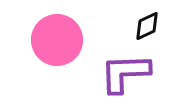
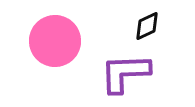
pink circle: moved 2 px left, 1 px down
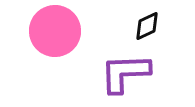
pink circle: moved 10 px up
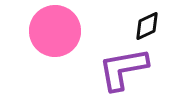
purple L-shape: moved 2 px left, 4 px up; rotated 8 degrees counterclockwise
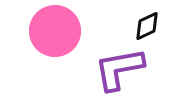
purple L-shape: moved 4 px left
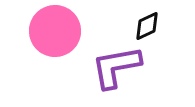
purple L-shape: moved 3 px left, 2 px up
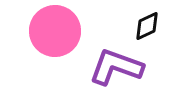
purple L-shape: rotated 30 degrees clockwise
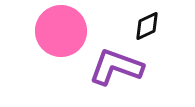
pink circle: moved 6 px right
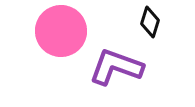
black diamond: moved 3 px right, 4 px up; rotated 48 degrees counterclockwise
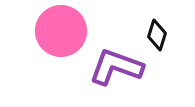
black diamond: moved 7 px right, 13 px down
